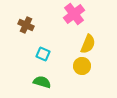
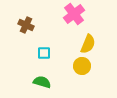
cyan square: moved 1 px right, 1 px up; rotated 24 degrees counterclockwise
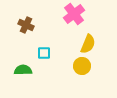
green semicircle: moved 19 px left, 12 px up; rotated 18 degrees counterclockwise
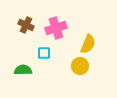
pink cross: moved 18 px left, 14 px down; rotated 20 degrees clockwise
yellow circle: moved 2 px left
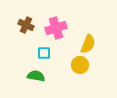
yellow circle: moved 1 px up
green semicircle: moved 13 px right, 6 px down; rotated 12 degrees clockwise
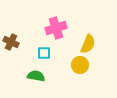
brown cross: moved 15 px left, 17 px down
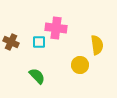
pink cross: rotated 25 degrees clockwise
yellow semicircle: moved 9 px right, 1 px down; rotated 30 degrees counterclockwise
cyan square: moved 5 px left, 11 px up
green semicircle: moved 1 px right; rotated 36 degrees clockwise
